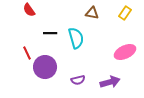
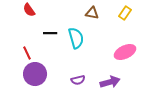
purple circle: moved 10 px left, 7 px down
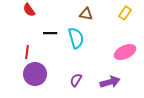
brown triangle: moved 6 px left, 1 px down
red line: moved 1 px up; rotated 32 degrees clockwise
purple semicircle: moved 2 px left; rotated 136 degrees clockwise
